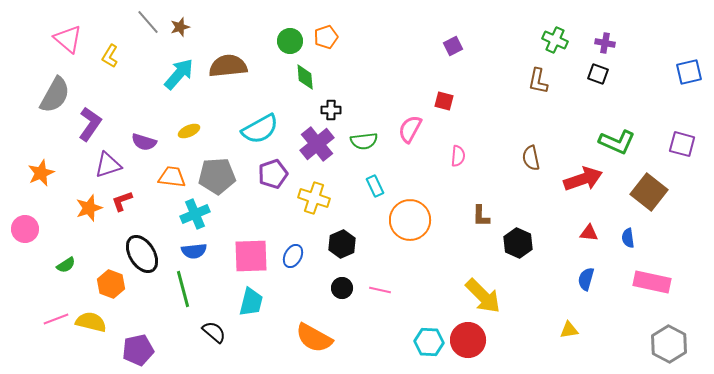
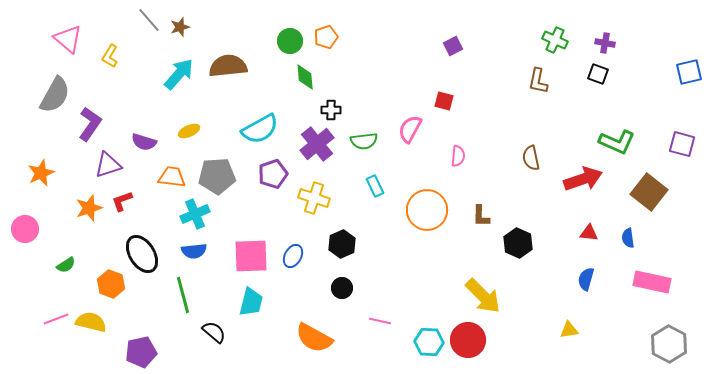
gray line at (148, 22): moved 1 px right, 2 px up
orange circle at (410, 220): moved 17 px right, 10 px up
green line at (183, 289): moved 6 px down
pink line at (380, 290): moved 31 px down
purple pentagon at (138, 350): moved 3 px right, 2 px down
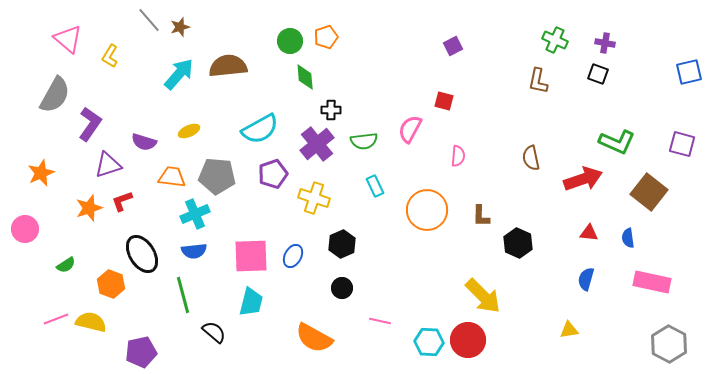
gray pentagon at (217, 176): rotated 9 degrees clockwise
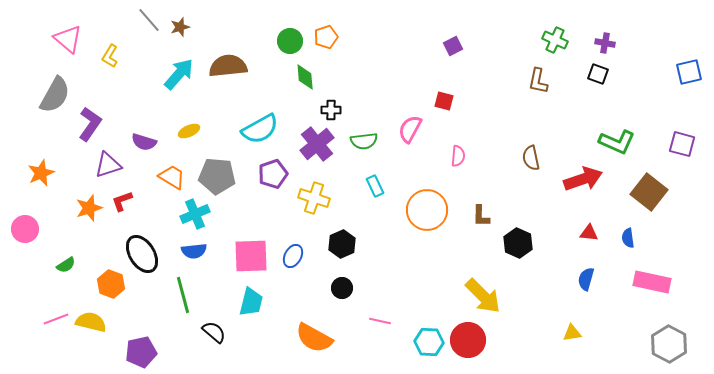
orange trapezoid at (172, 177): rotated 24 degrees clockwise
yellow triangle at (569, 330): moved 3 px right, 3 px down
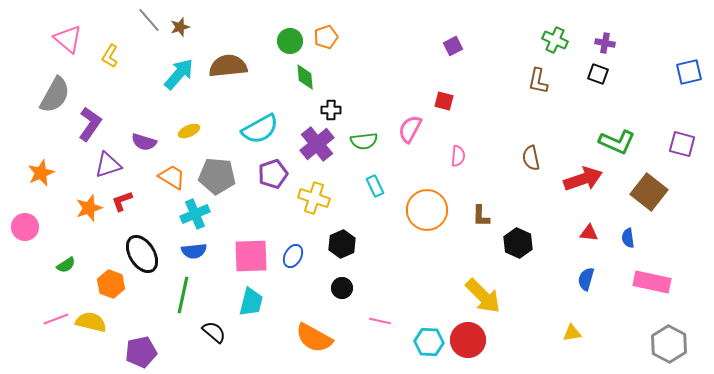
pink circle at (25, 229): moved 2 px up
green line at (183, 295): rotated 27 degrees clockwise
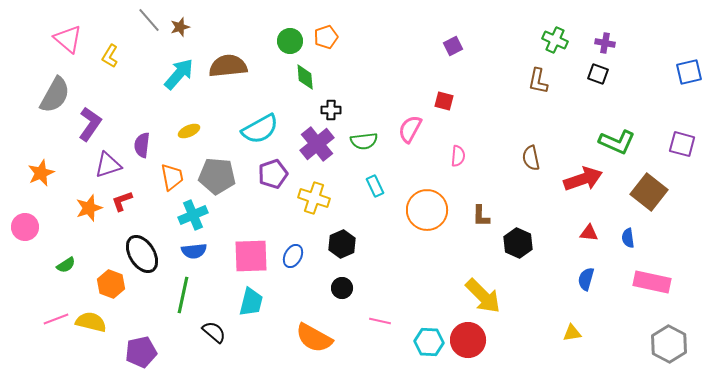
purple semicircle at (144, 142): moved 2 px left, 3 px down; rotated 80 degrees clockwise
orange trapezoid at (172, 177): rotated 48 degrees clockwise
cyan cross at (195, 214): moved 2 px left, 1 px down
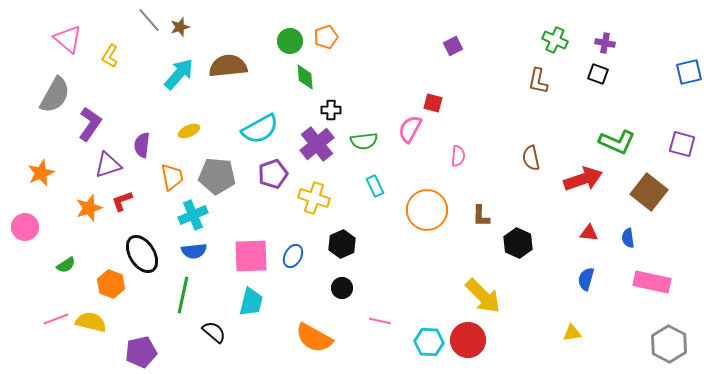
red square at (444, 101): moved 11 px left, 2 px down
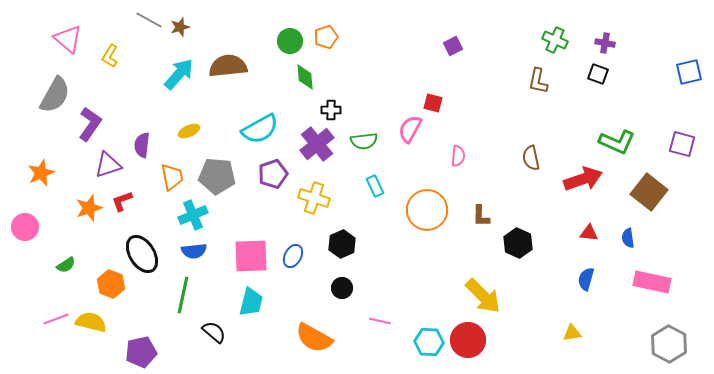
gray line at (149, 20): rotated 20 degrees counterclockwise
